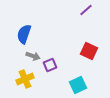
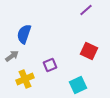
gray arrow: moved 21 px left; rotated 56 degrees counterclockwise
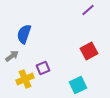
purple line: moved 2 px right
red square: rotated 36 degrees clockwise
purple square: moved 7 px left, 3 px down
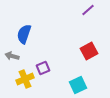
gray arrow: rotated 128 degrees counterclockwise
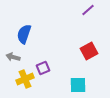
gray arrow: moved 1 px right, 1 px down
cyan square: rotated 24 degrees clockwise
